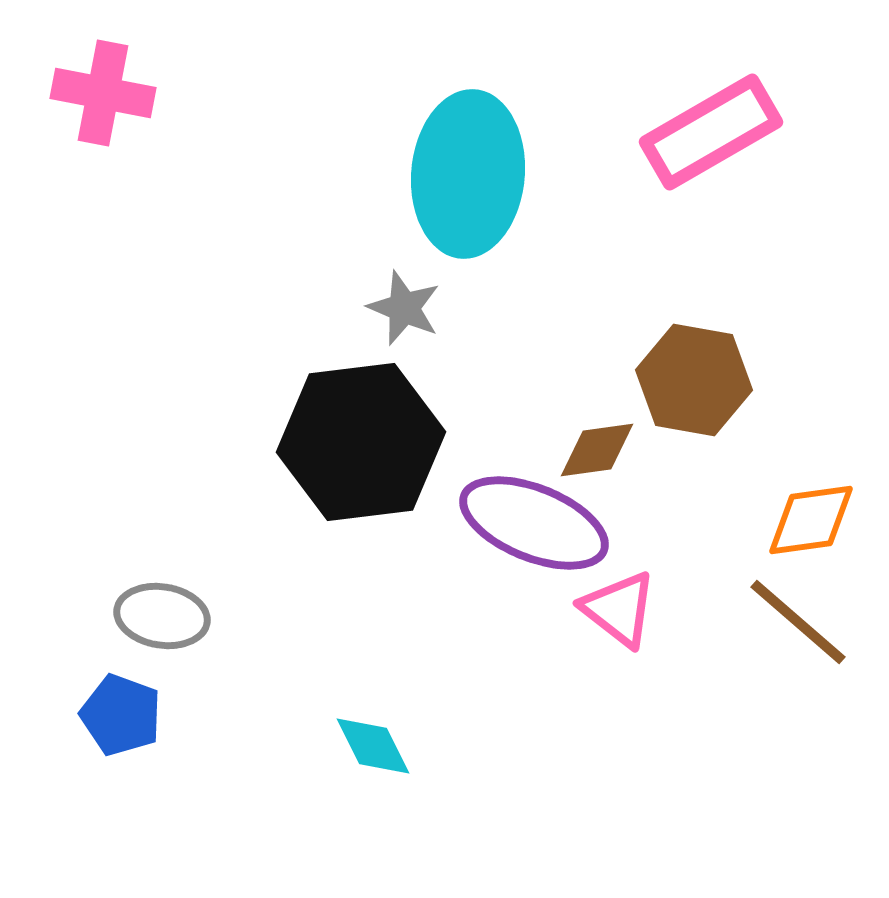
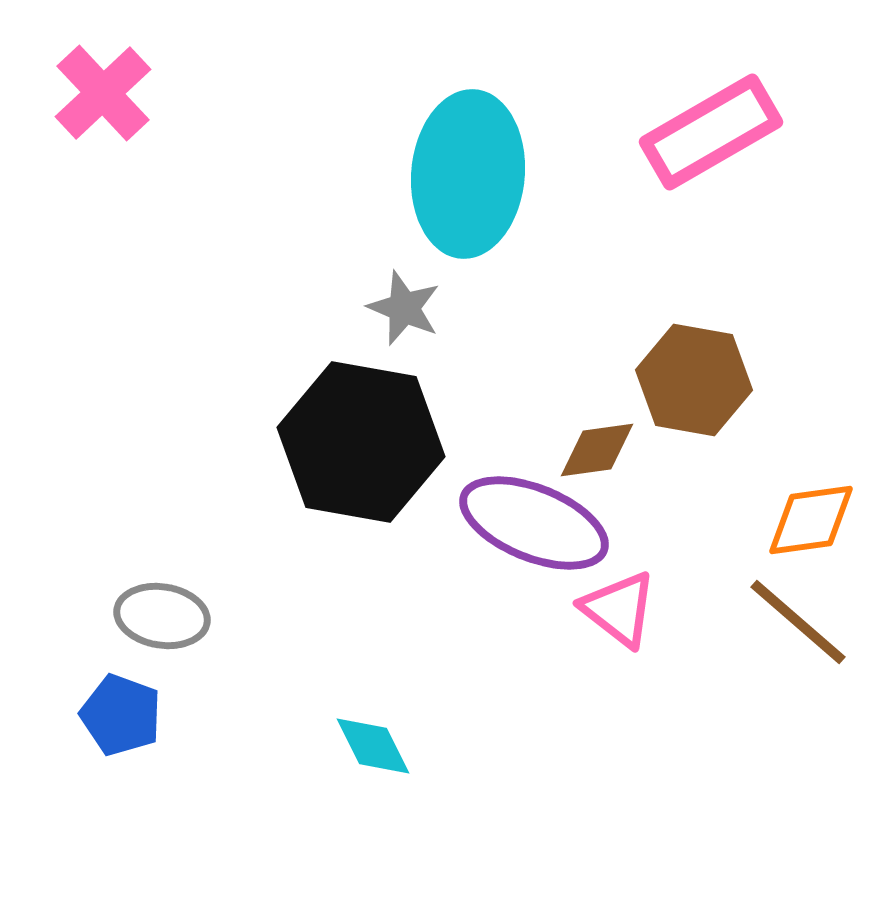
pink cross: rotated 36 degrees clockwise
black hexagon: rotated 17 degrees clockwise
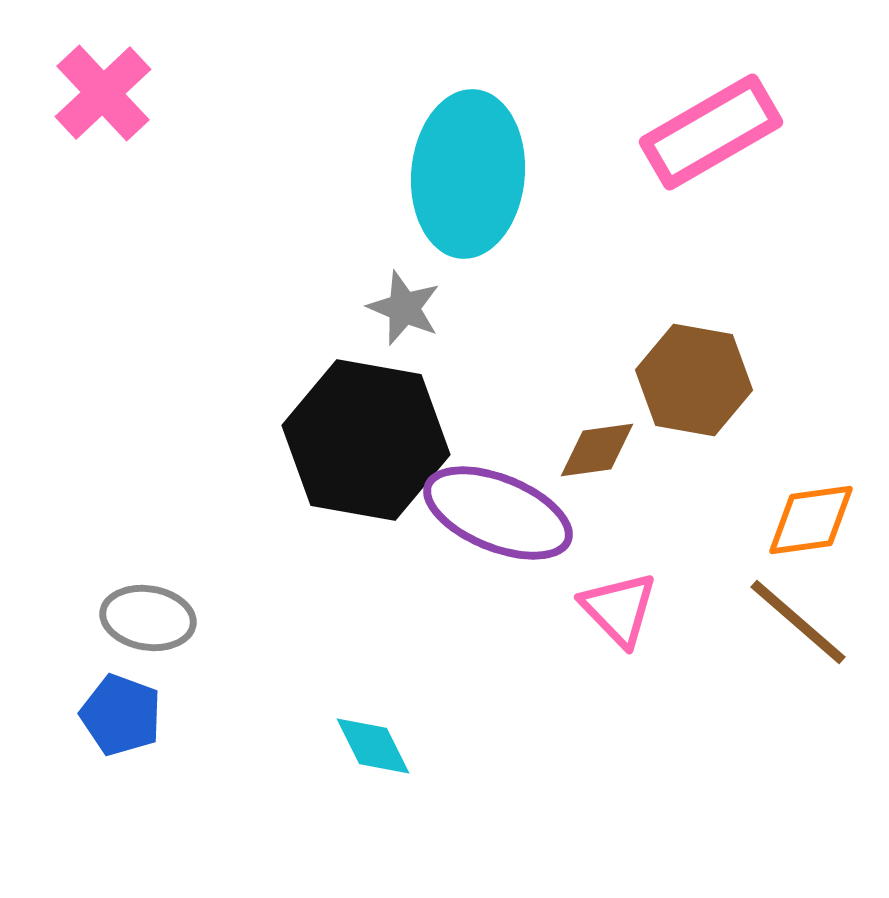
black hexagon: moved 5 px right, 2 px up
purple ellipse: moved 36 px left, 10 px up
pink triangle: rotated 8 degrees clockwise
gray ellipse: moved 14 px left, 2 px down
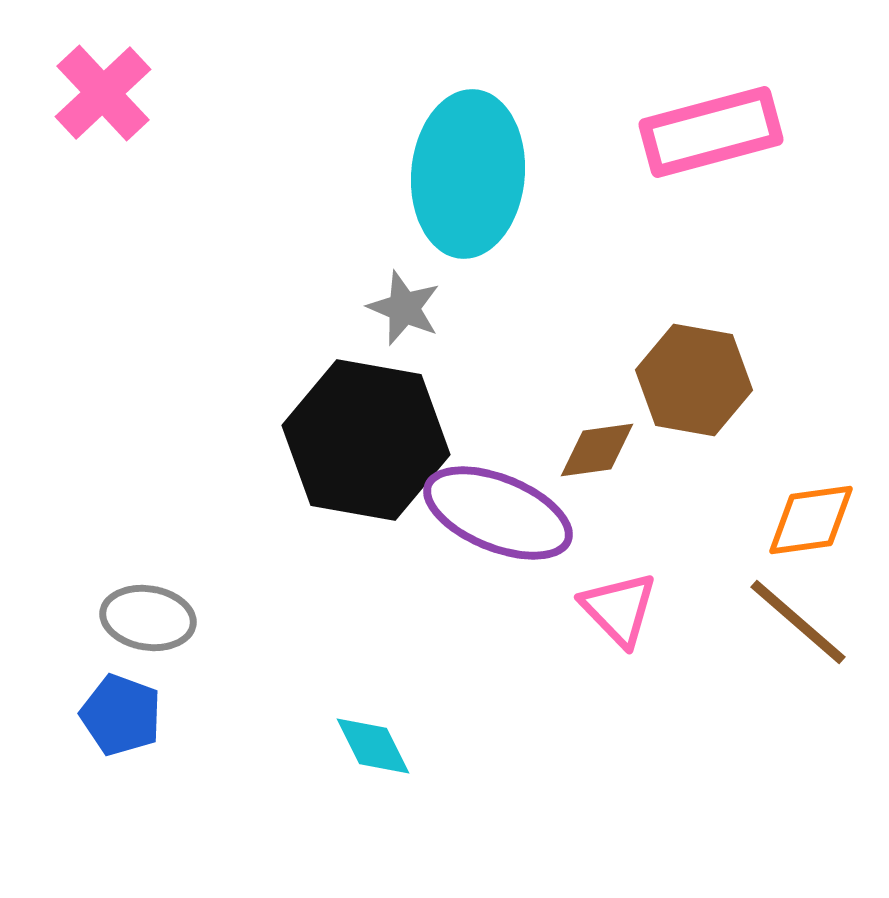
pink rectangle: rotated 15 degrees clockwise
